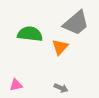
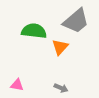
gray trapezoid: moved 2 px up
green semicircle: moved 4 px right, 3 px up
pink triangle: moved 1 px right; rotated 24 degrees clockwise
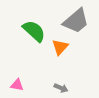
green semicircle: rotated 35 degrees clockwise
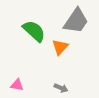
gray trapezoid: rotated 16 degrees counterclockwise
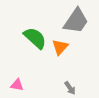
green semicircle: moved 1 px right, 7 px down
gray arrow: moved 9 px right; rotated 32 degrees clockwise
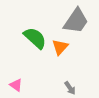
pink triangle: moved 1 px left; rotated 24 degrees clockwise
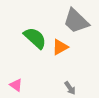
gray trapezoid: rotated 100 degrees clockwise
orange triangle: rotated 18 degrees clockwise
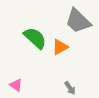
gray trapezoid: moved 2 px right
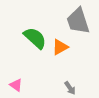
gray trapezoid: rotated 28 degrees clockwise
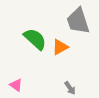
green semicircle: moved 1 px down
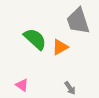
pink triangle: moved 6 px right
